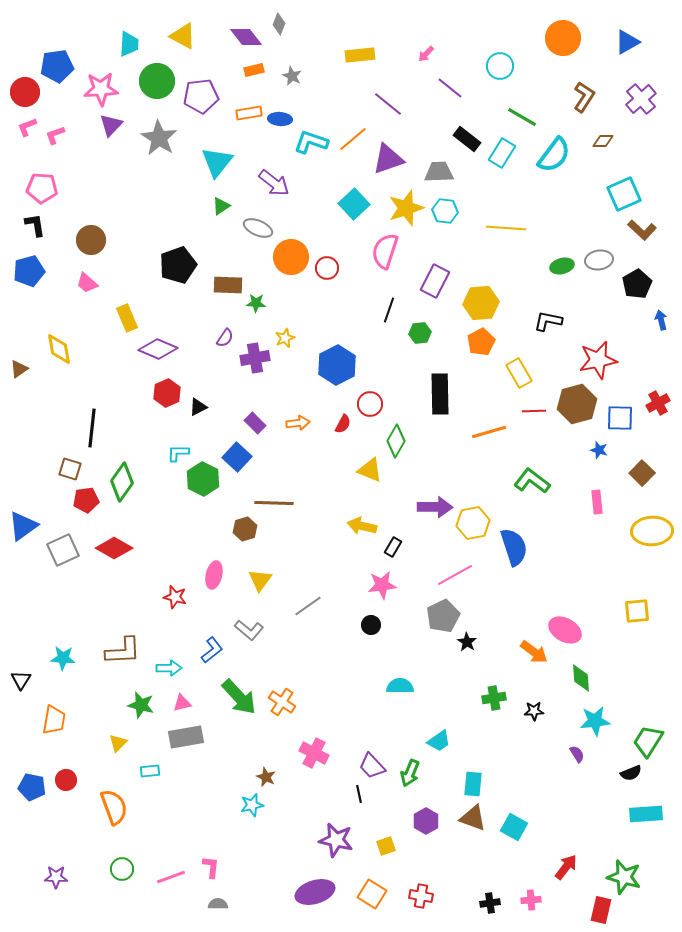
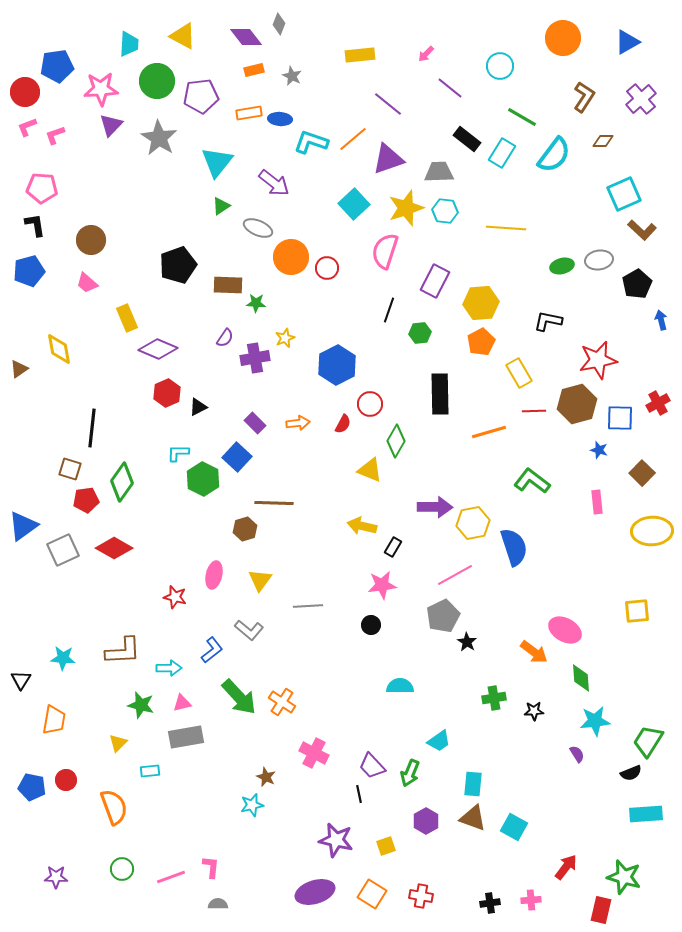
gray line at (308, 606): rotated 32 degrees clockwise
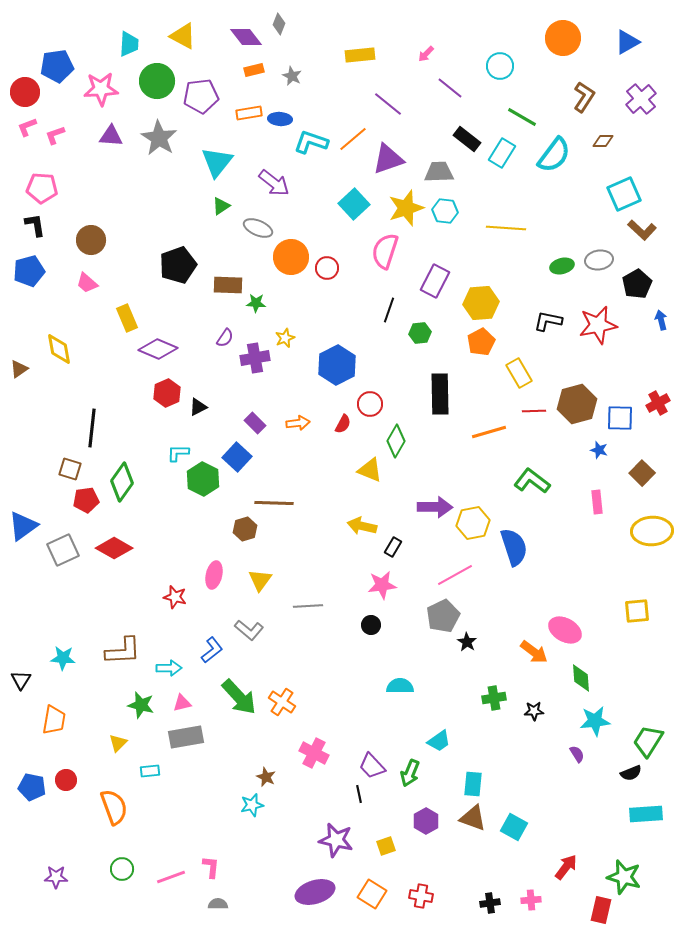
purple triangle at (111, 125): moved 11 px down; rotated 50 degrees clockwise
red star at (598, 360): moved 35 px up
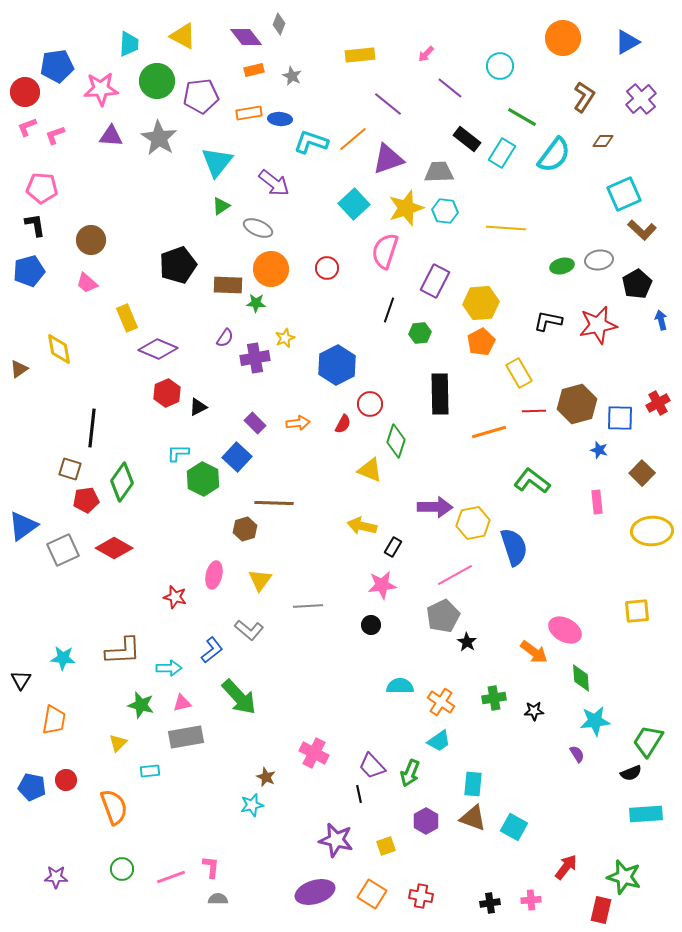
orange circle at (291, 257): moved 20 px left, 12 px down
green diamond at (396, 441): rotated 12 degrees counterclockwise
orange cross at (282, 702): moved 159 px right
gray semicircle at (218, 904): moved 5 px up
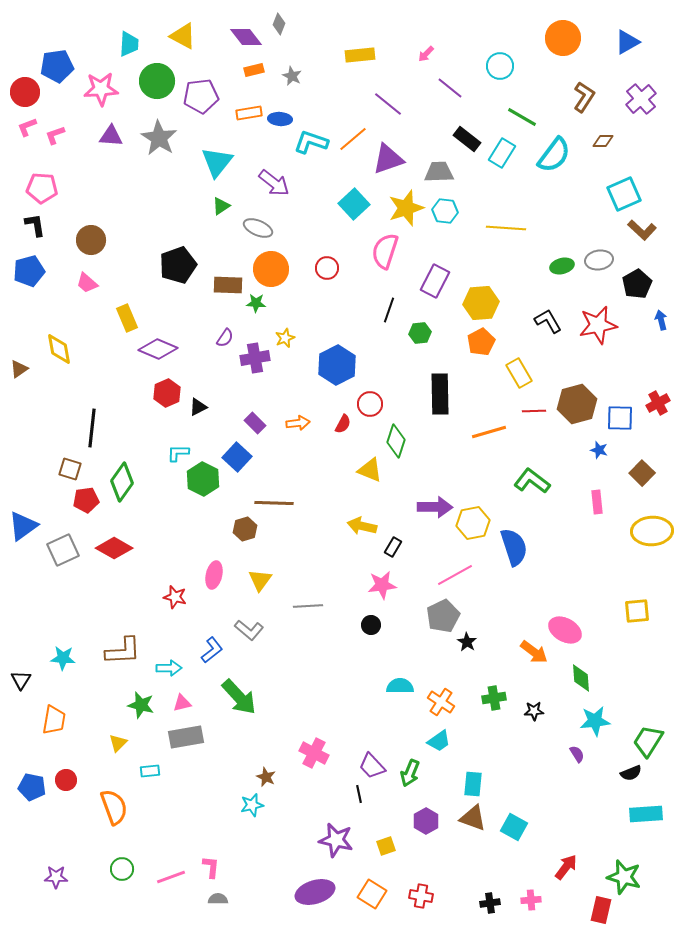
black L-shape at (548, 321): rotated 48 degrees clockwise
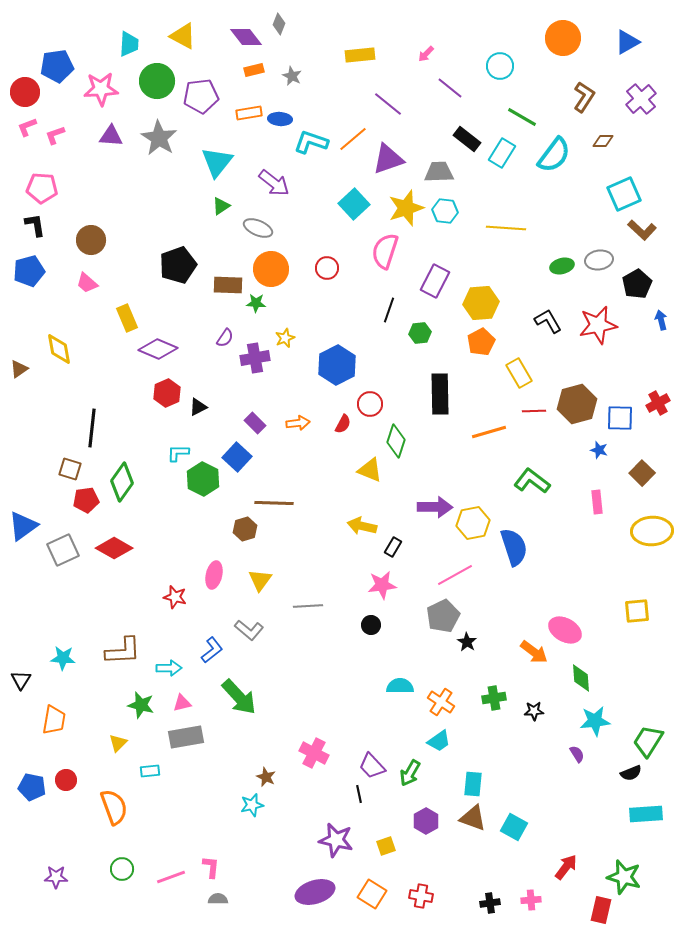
green arrow at (410, 773): rotated 8 degrees clockwise
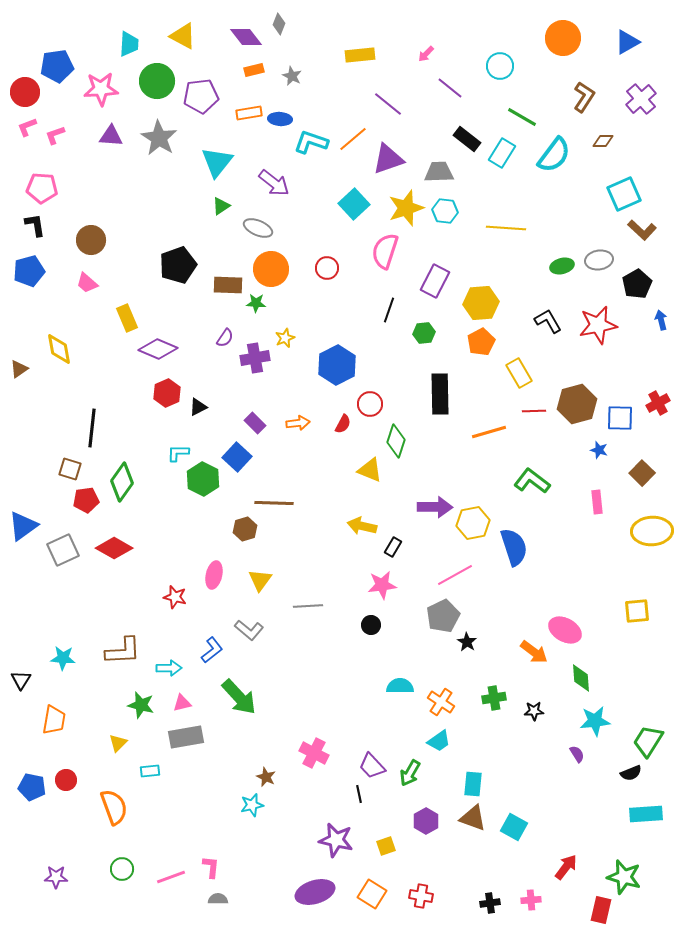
green hexagon at (420, 333): moved 4 px right
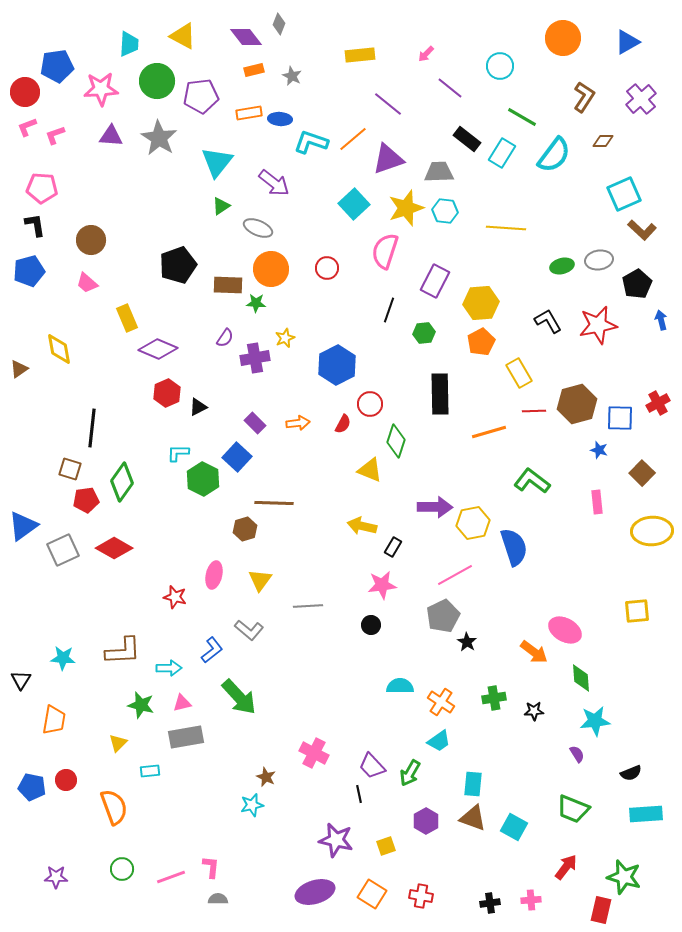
green trapezoid at (648, 741): moved 75 px left, 68 px down; rotated 100 degrees counterclockwise
